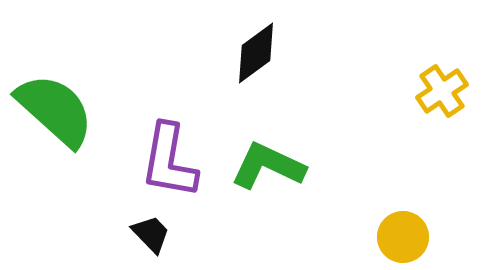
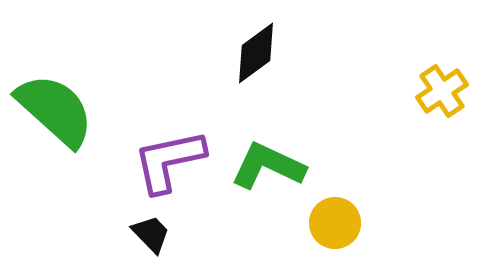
purple L-shape: rotated 68 degrees clockwise
yellow circle: moved 68 px left, 14 px up
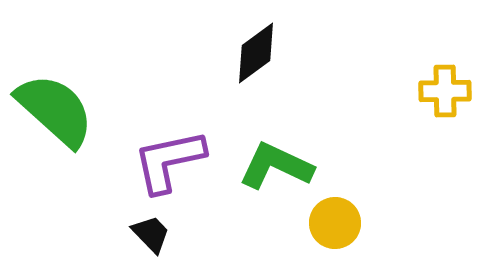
yellow cross: moved 3 px right; rotated 33 degrees clockwise
green L-shape: moved 8 px right
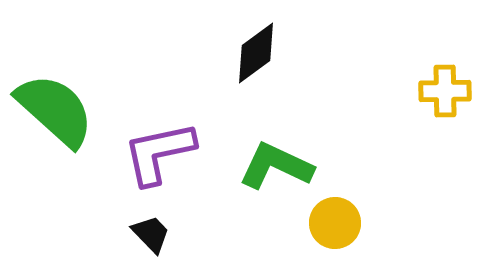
purple L-shape: moved 10 px left, 8 px up
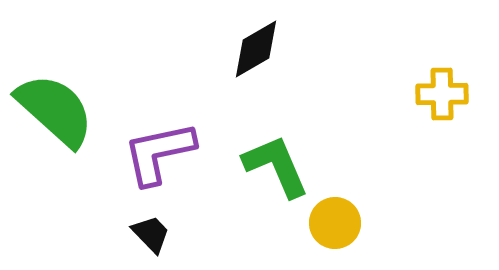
black diamond: moved 4 px up; rotated 6 degrees clockwise
yellow cross: moved 3 px left, 3 px down
green L-shape: rotated 42 degrees clockwise
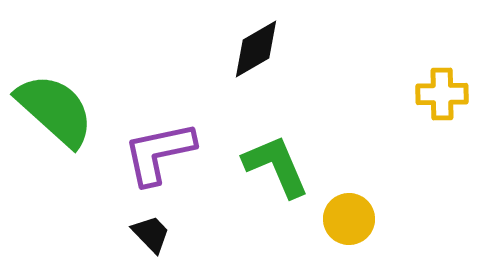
yellow circle: moved 14 px right, 4 px up
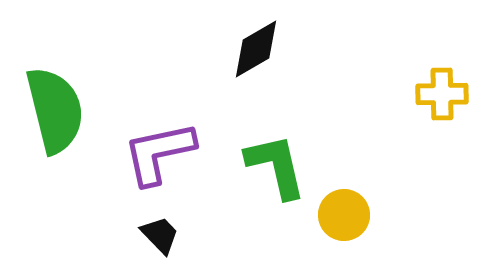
green semicircle: rotated 34 degrees clockwise
green L-shape: rotated 10 degrees clockwise
yellow circle: moved 5 px left, 4 px up
black trapezoid: moved 9 px right, 1 px down
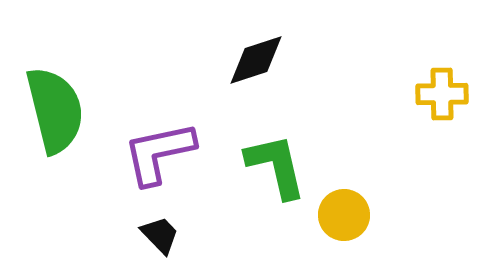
black diamond: moved 11 px down; rotated 12 degrees clockwise
